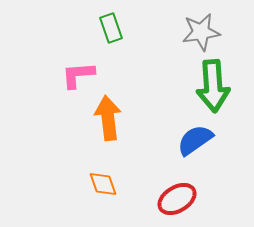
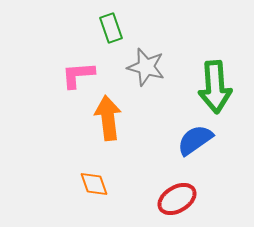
gray star: moved 55 px left, 35 px down; rotated 24 degrees clockwise
green arrow: moved 2 px right, 1 px down
orange diamond: moved 9 px left
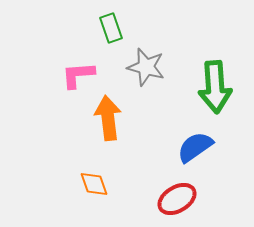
blue semicircle: moved 7 px down
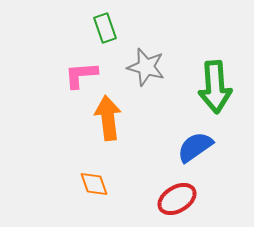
green rectangle: moved 6 px left
pink L-shape: moved 3 px right
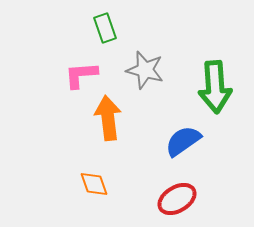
gray star: moved 1 px left, 3 px down
blue semicircle: moved 12 px left, 6 px up
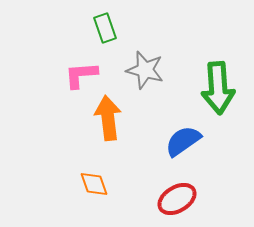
green arrow: moved 3 px right, 1 px down
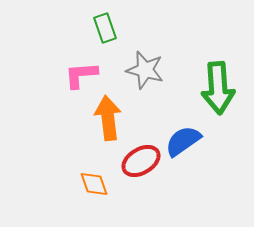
red ellipse: moved 36 px left, 38 px up
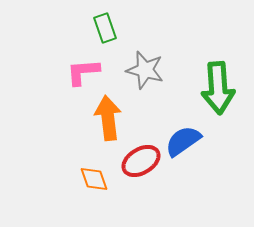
pink L-shape: moved 2 px right, 3 px up
orange diamond: moved 5 px up
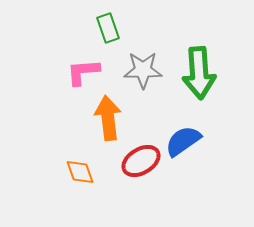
green rectangle: moved 3 px right
gray star: moved 2 px left; rotated 15 degrees counterclockwise
green arrow: moved 19 px left, 15 px up
orange diamond: moved 14 px left, 7 px up
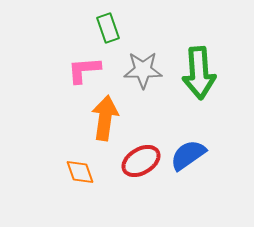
pink L-shape: moved 1 px right, 2 px up
orange arrow: moved 3 px left; rotated 15 degrees clockwise
blue semicircle: moved 5 px right, 14 px down
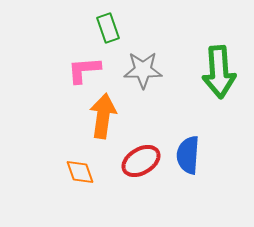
green arrow: moved 20 px right, 1 px up
orange arrow: moved 2 px left, 2 px up
blue semicircle: rotated 51 degrees counterclockwise
